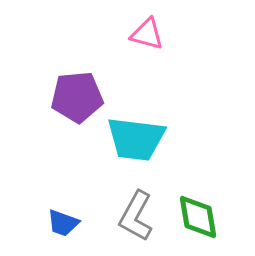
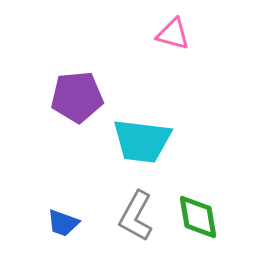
pink triangle: moved 26 px right
cyan trapezoid: moved 6 px right, 2 px down
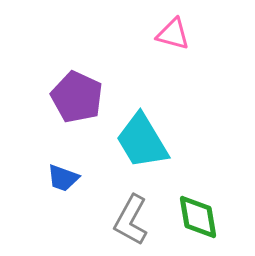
purple pentagon: rotated 30 degrees clockwise
cyan trapezoid: rotated 52 degrees clockwise
gray L-shape: moved 5 px left, 4 px down
blue trapezoid: moved 45 px up
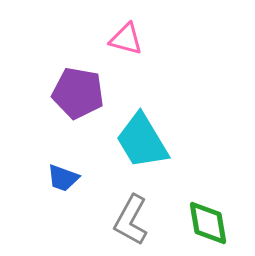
pink triangle: moved 47 px left, 5 px down
purple pentagon: moved 1 px right, 4 px up; rotated 15 degrees counterclockwise
green diamond: moved 10 px right, 6 px down
